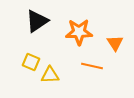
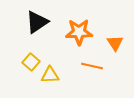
black triangle: moved 1 px down
yellow square: rotated 18 degrees clockwise
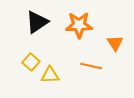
orange star: moved 7 px up
orange line: moved 1 px left
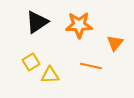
orange triangle: rotated 12 degrees clockwise
yellow square: rotated 18 degrees clockwise
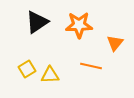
yellow square: moved 4 px left, 7 px down
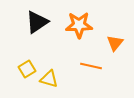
yellow triangle: moved 1 px left, 4 px down; rotated 18 degrees clockwise
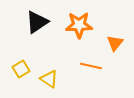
yellow square: moved 6 px left
yellow triangle: rotated 18 degrees clockwise
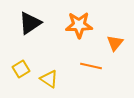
black triangle: moved 7 px left, 1 px down
